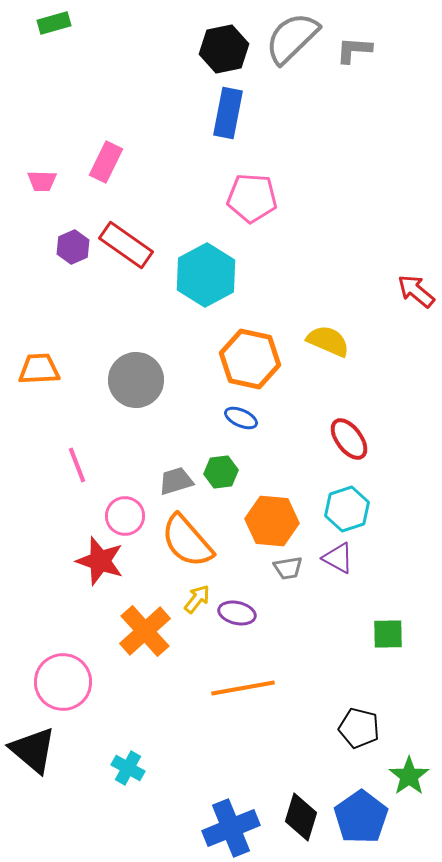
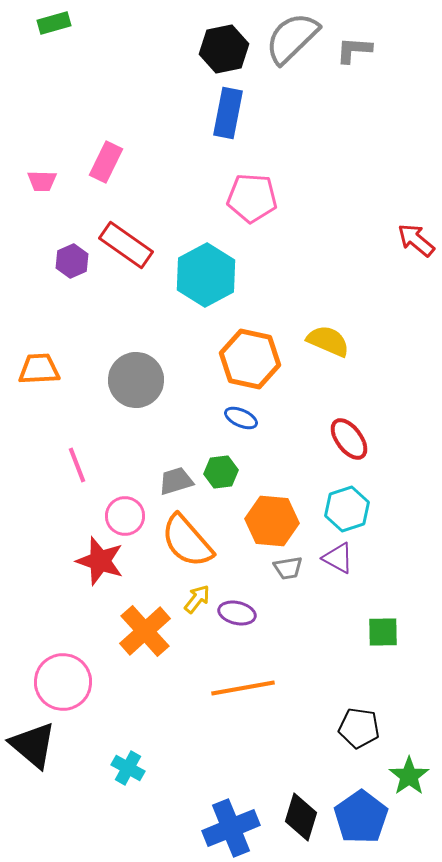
purple hexagon at (73, 247): moved 1 px left, 14 px down
red arrow at (416, 291): moved 51 px up
green square at (388, 634): moved 5 px left, 2 px up
black pentagon at (359, 728): rotated 6 degrees counterclockwise
black triangle at (33, 750): moved 5 px up
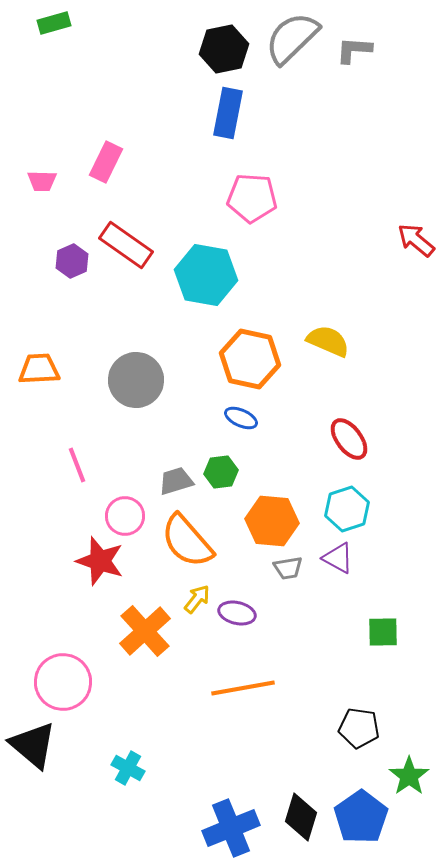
cyan hexagon at (206, 275): rotated 22 degrees counterclockwise
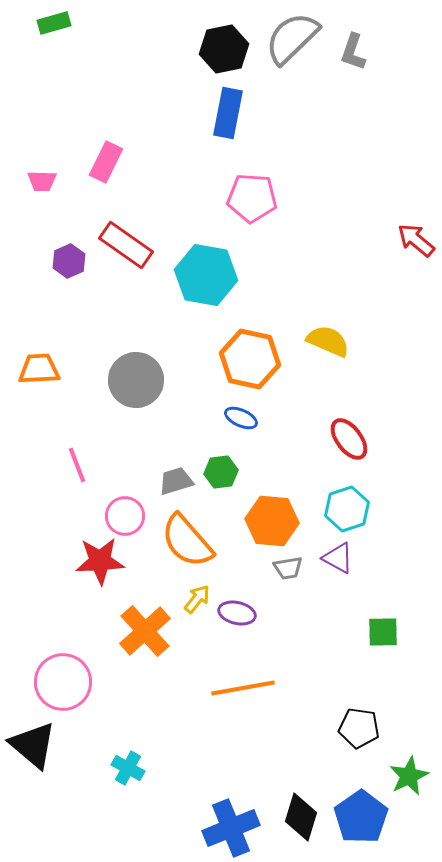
gray L-shape at (354, 50): moved 1 px left, 2 px down; rotated 75 degrees counterclockwise
purple hexagon at (72, 261): moved 3 px left
red star at (100, 561): rotated 21 degrees counterclockwise
green star at (409, 776): rotated 9 degrees clockwise
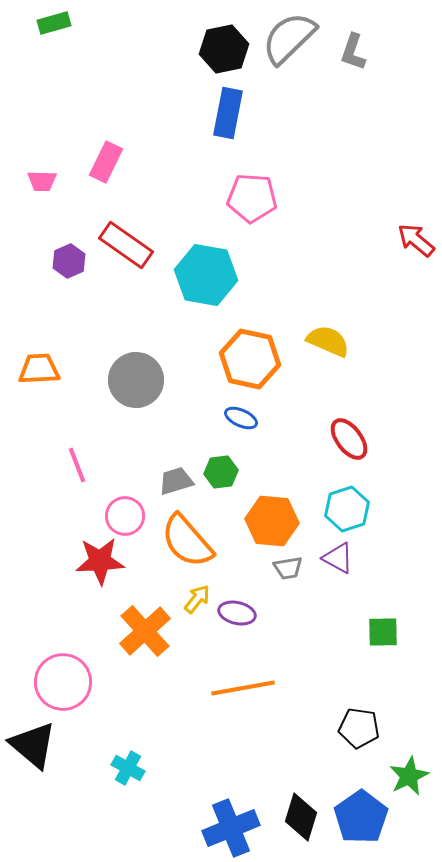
gray semicircle at (292, 38): moved 3 px left
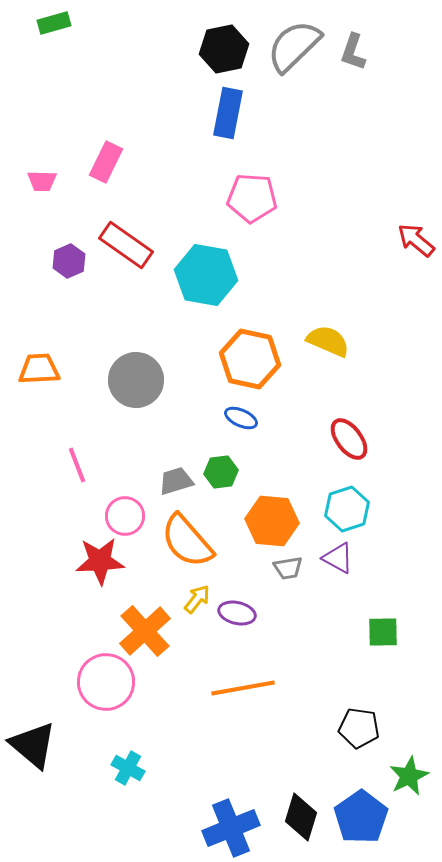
gray semicircle at (289, 38): moved 5 px right, 8 px down
pink circle at (63, 682): moved 43 px right
